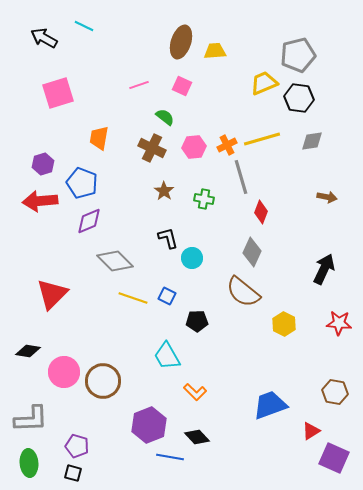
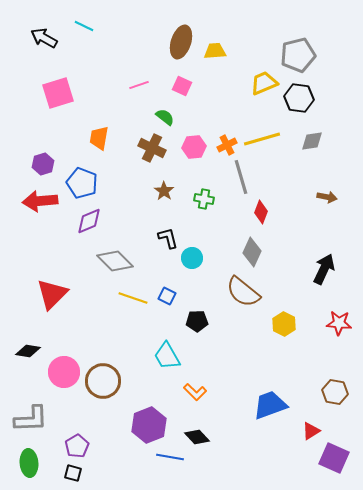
purple pentagon at (77, 446): rotated 25 degrees clockwise
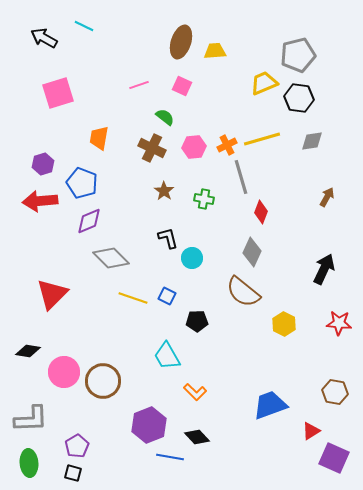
brown arrow at (327, 197): rotated 72 degrees counterclockwise
gray diamond at (115, 261): moved 4 px left, 3 px up
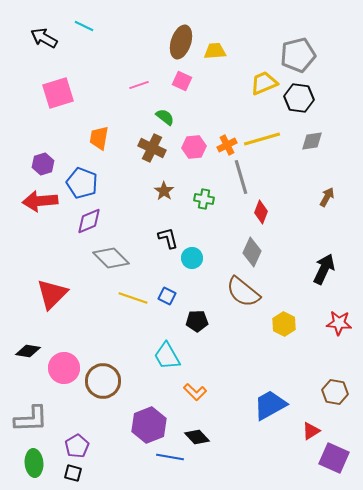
pink square at (182, 86): moved 5 px up
pink circle at (64, 372): moved 4 px up
blue trapezoid at (270, 405): rotated 9 degrees counterclockwise
green ellipse at (29, 463): moved 5 px right
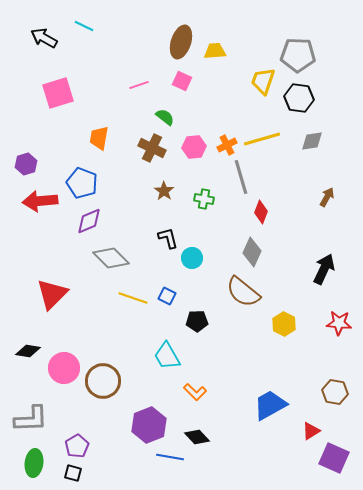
gray pentagon at (298, 55): rotated 16 degrees clockwise
yellow trapezoid at (264, 83): moved 1 px left, 2 px up; rotated 48 degrees counterclockwise
purple hexagon at (43, 164): moved 17 px left
green ellipse at (34, 463): rotated 12 degrees clockwise
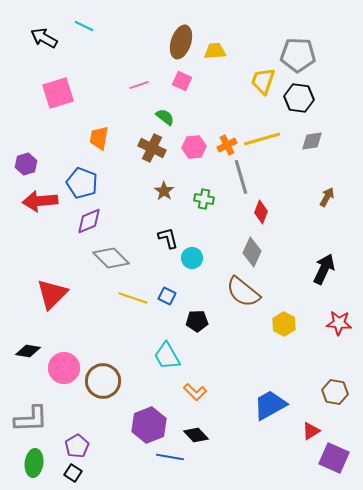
black diamond at (197, 437): moved 1 px left, 2 px up
black square at (73, 473): rotated 18 degrees clockwise
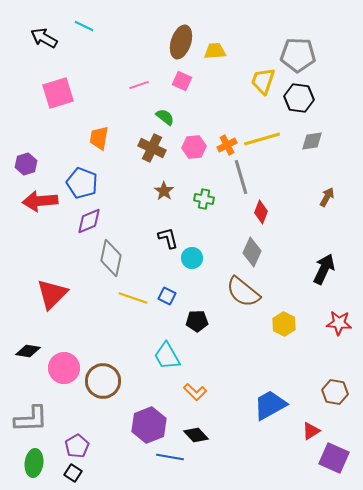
gray diamond at (111, 258): rotated 57 degrees clockwise
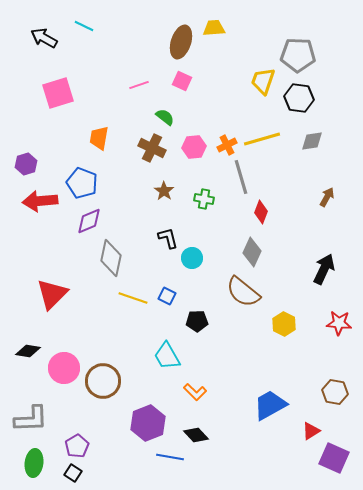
yellow trapezoid at (215, 51): moved 1 px left, 23 px up
purple hexagon at (149, 425): moved 1 px left, 2 px up
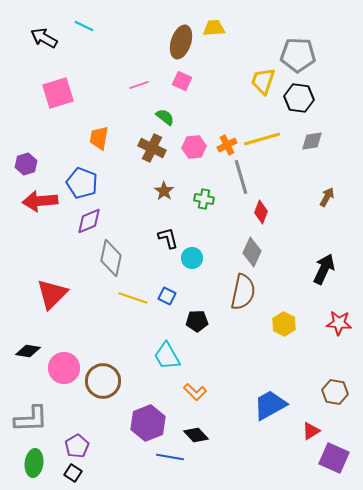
brown semicircle at (243, 292): rotated 117 degrees counterclockwise
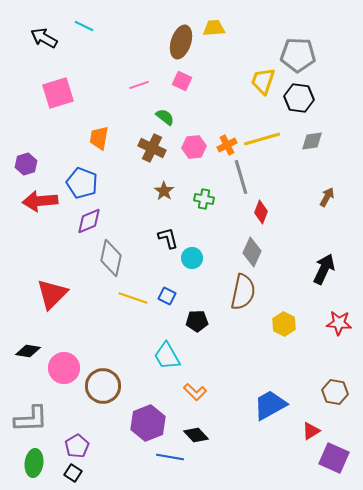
brown circle at (103, 381): moved 5 px down
